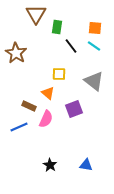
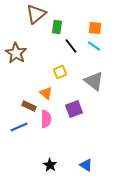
brown triangle: rotated 20 degrees clockwise
yellow square: moved 1 px right, 2 px up; rotated 24 degrees counterclockwise
orange triangle: moved 2 px left
pink semicircle: rotated 24 degrees counterclockwise
blue triangle: rotated 24 degrees clockwise
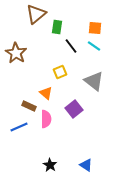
purple square: rotated 18 degrees counterclockwise
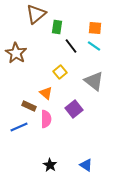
yellow square: rotated 16 degrees counterclockwise
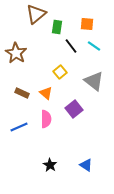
orange square: moved 8 px left, 4 px up
brown rectangle: moved 7 px left, 13 px up
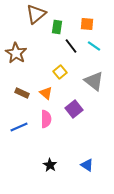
blue triangle: moved 1 px right
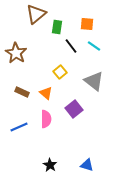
brown rectangle: moved 1 px up
blue triangle: rotated 16 degrees counterclockwise
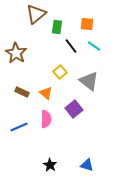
gray triangle: moved 5 px left
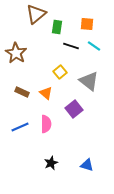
black line: rotated 35 degrees counterclockwise
pink semicircle: moved 5 px down
blue line: moved 1 px right
black star: moved 1 px right, 2 px up; rotated 16 degrees clockwise
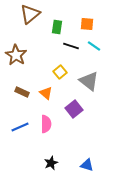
brown triangle: moved 6 px left
brown star: moved 2 px down
